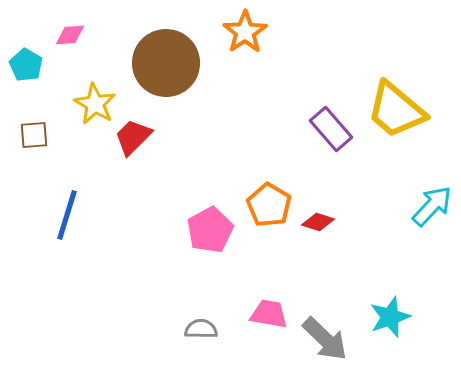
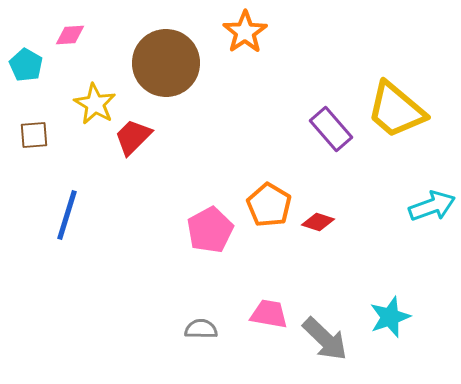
cyan arrow: rotated 27 degrees clockwise
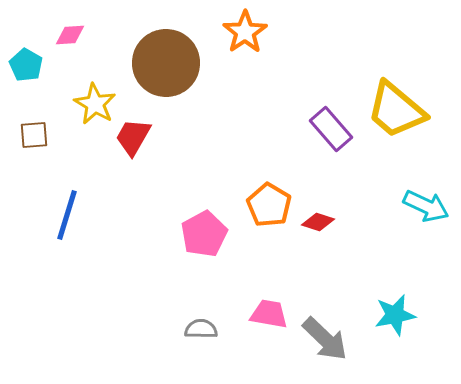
red trapezoid: rotated 15 degrees counterclockwise
cyan arrow: moved 6 px left; rotated 45 degrees clockwise
pink pentagon: moved 6 px left, 4 px down
cyan star: moved 5 px right, 2 px up; rotated 9 degrees clockwise
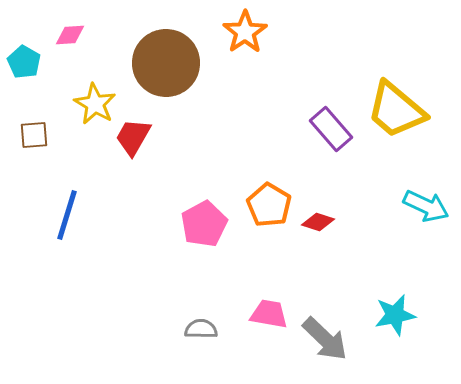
cyan pentagon: moved 2 px left, 3 px up
pink pentagon: moved 10 px up
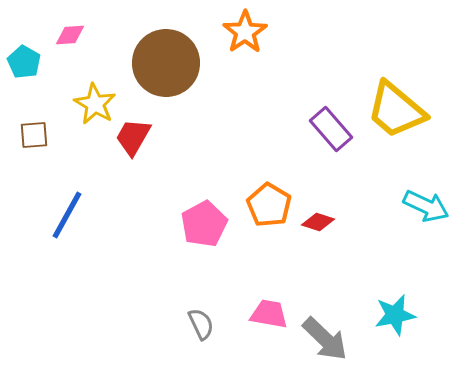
blue line: rotated 12 degrees clockwise
gray semicircle: moved 5 px up; rotated 64 degrees clockwise
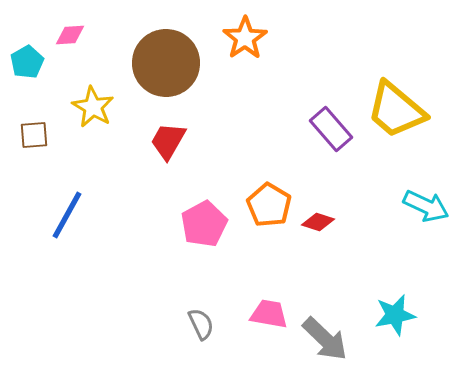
orange star: moved 6 px down
cyan pentagon: moved 3 px right; rotated 12 degrees clockwise
yellow star: moved 2 px left, 3 px down
red trapezoid: moved 35 px right, 4 px down
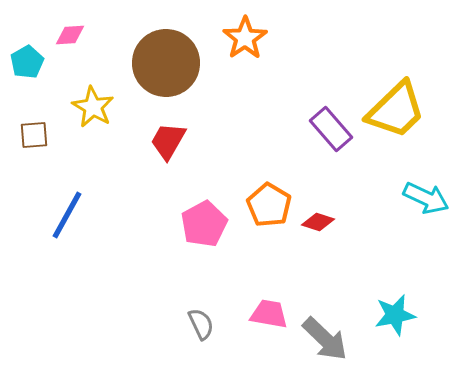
yellow trapezoid: rotated 84 degrees counterclockwise
cyan arrow: moved 8 px up
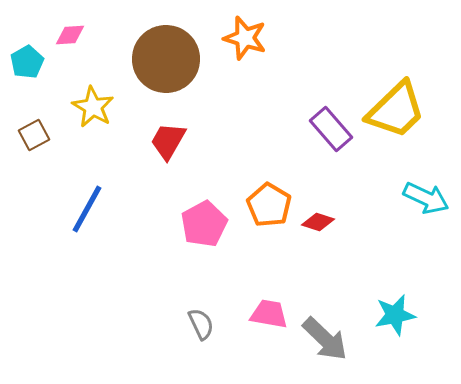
orange star: rotated 21 degrees counterclockwise
brown circle: moved 4 px up
brown square: rotated 24 degrees counterclockwise
blue line: moved 20 px right, 6 px up
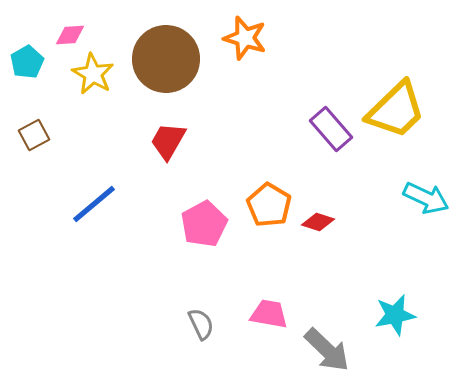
yellow star: moved 33 px up
blue line: moved 7 px right, 5 px up; rotated 21 degrees clockwise
gray arrow: moved 2 px right, 11 px down
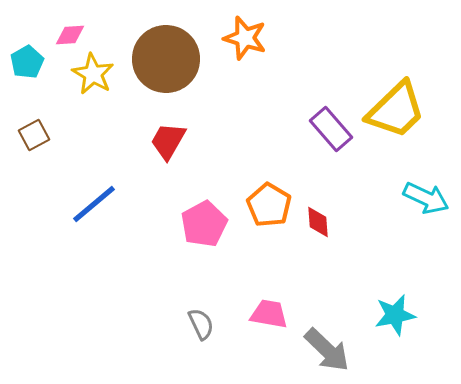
red diamond: rotated 68 degrees clockwise
